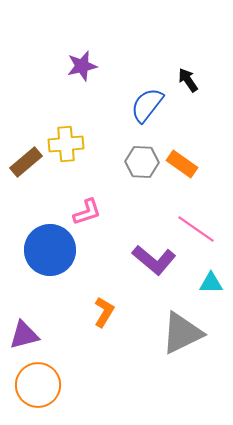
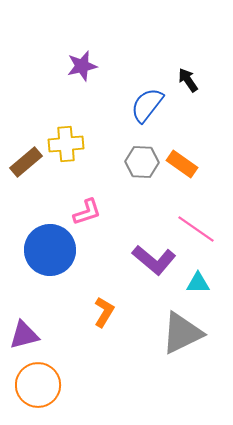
cyan triangle: moved 13 px left
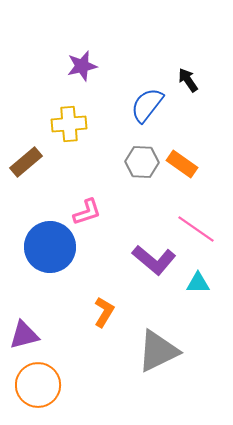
yellow cross: moved 3 px right, 20 px up
blue circle: moved 3 px up
gray triangle: moved 24 px left, 18 px down
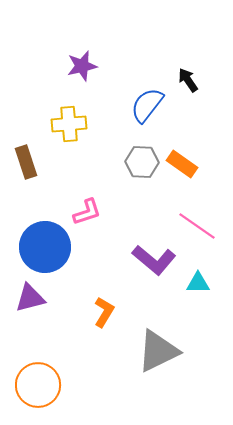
brown rectangle: rotated 68 degrees counterclockwise
pink line: moved 1 px right, 3 px up
blue circle: moved 5 px left
purple triangle: moved 6 px right, 37 px up
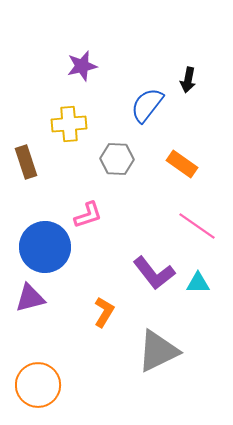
black arrow: rotated 135 degrees counterclockwise
gray hexagon: moved 25 px left, 3 px up
pink L-shape: moved 1 px right, 3 px down
purple L-shape: moved 13 px down; rotated 12 degrees clockwise
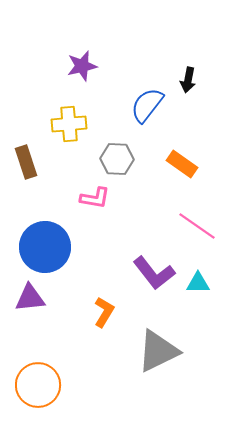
pink L-shape: moved 7 px right, 17 px up; rotated 28 degrees clockwise
purple triangle: rotated 8 degrees clockwise
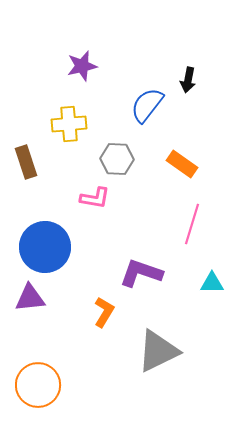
pink line: moved 5 px left, 2 px up; rotated 72 degrees clockwise
purple L-shape: moved 13 px left; rotated 147 degrees clockwise
cyan triangle: moved 14 px right
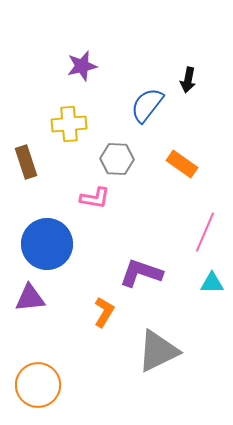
pink line: moved 13 px right, 8 px down; rotated 6 degrees clockwise
blue circle: moved 2 px right, 3 px up
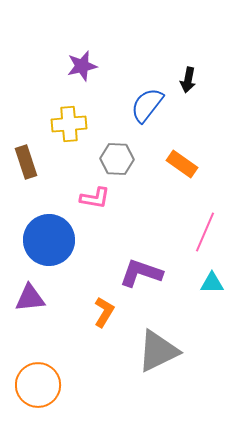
blue circle: moved 2 px right, 4 px up
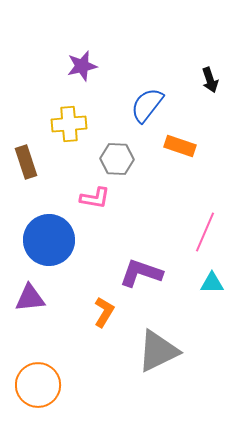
black arrow: moved 22 px right; rotated 30 degrees counterclockwise
orange rectangle: moved 2 px left, 18 px up; rotated 16 degrees counterclockwise
